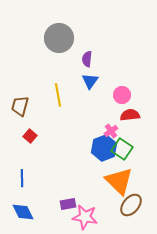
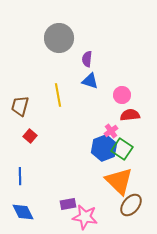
blue triangle: rotated 48 degrees counterclockwise
blue line: moved 2 px left, 2 px up
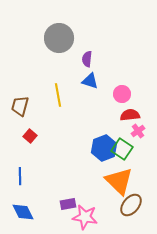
pink circle: moved 1 px up
pink cross: moved 27 px right
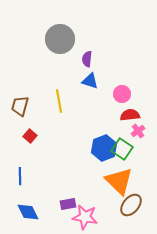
gray circle: moved 1 px right, 1 px down
yellow line: moved 1 px right, 6 px down
blue diamond: moved 5 px right
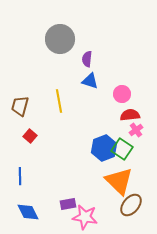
pink cross: moved 2 px left, 1 px up
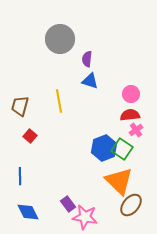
pink circle: moved 9 px right
purple rectangle: rotated 63 degrees clockwise
